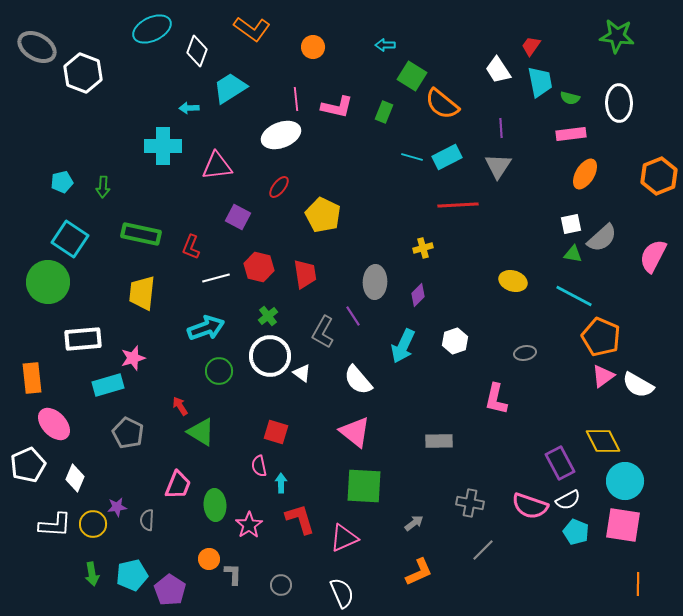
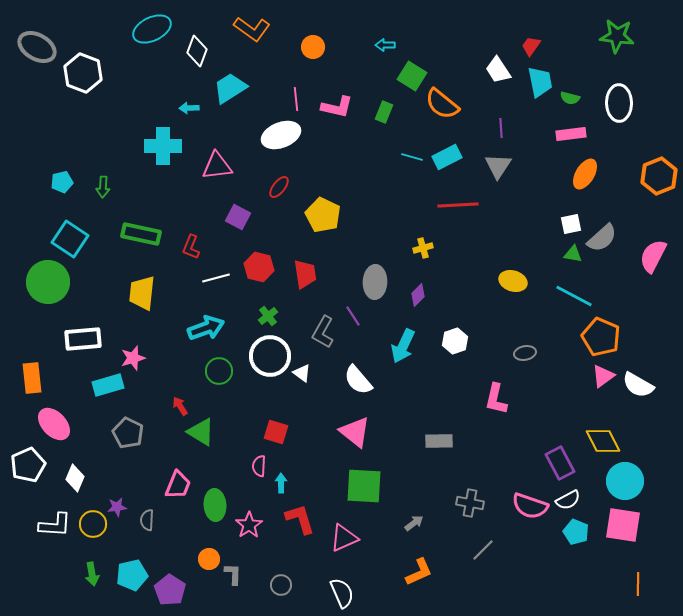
pink semicircle at (259, 466): rotated 15 degrees clockwise
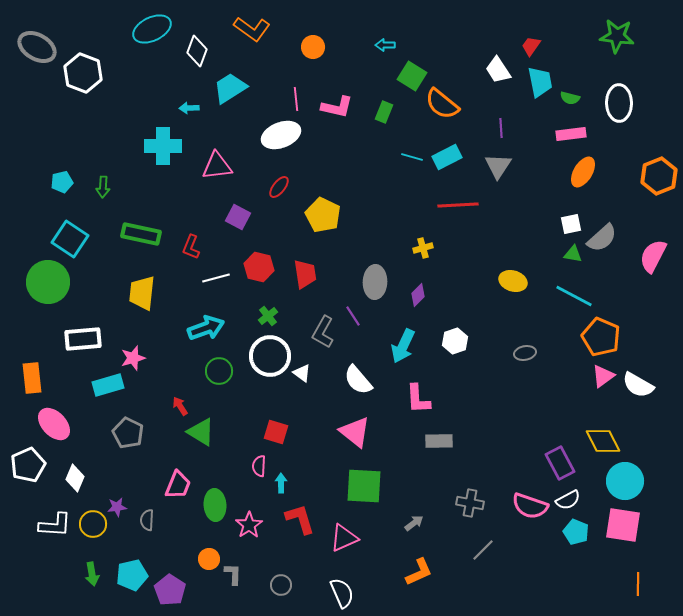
orange ellipse at (585, 174): moved 2 px left, 2 px up
pink L-shape at (496, 399): moved 78 px left; rotated 16 degrees counterclockwise
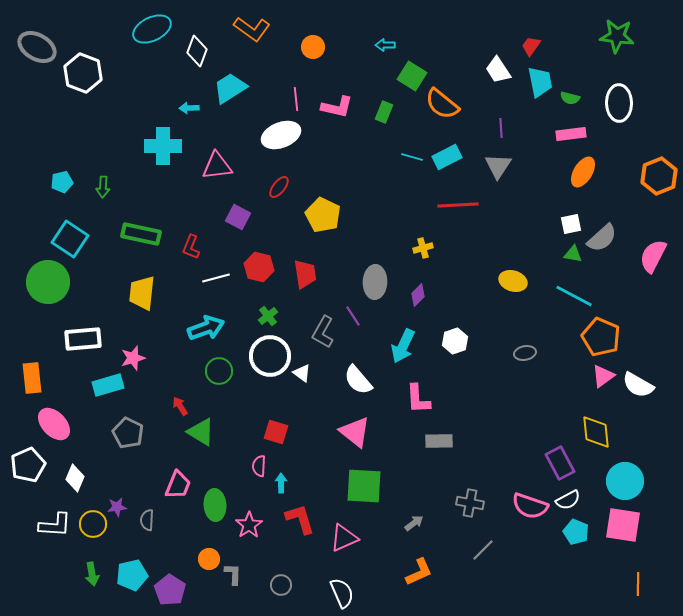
yellow diamond at (603, 441): moved 7 px left, 9 px up; rotated 21 degrees clockwise
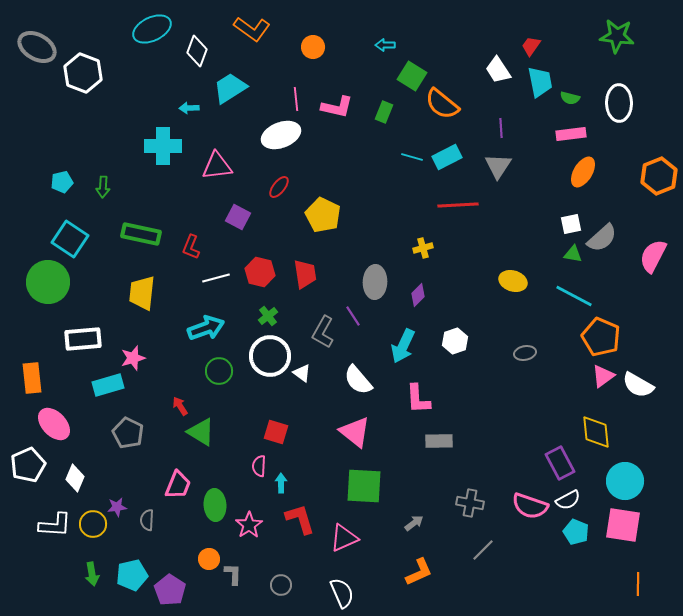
red hexagon at (259, 267): moved 1 px right, 5 px down
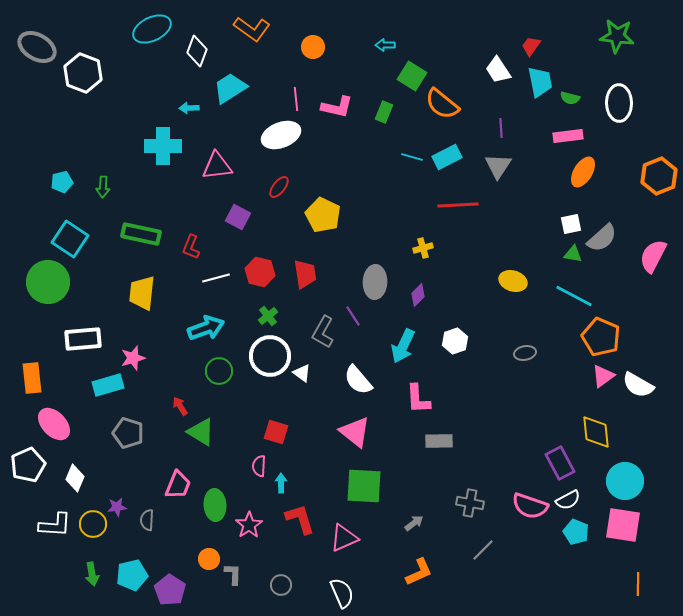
pink rectangle at (571, 134): moved 3 px left, 2 px down
gray pentagon at (128, 433): rotated 8 degrees counterclockwise
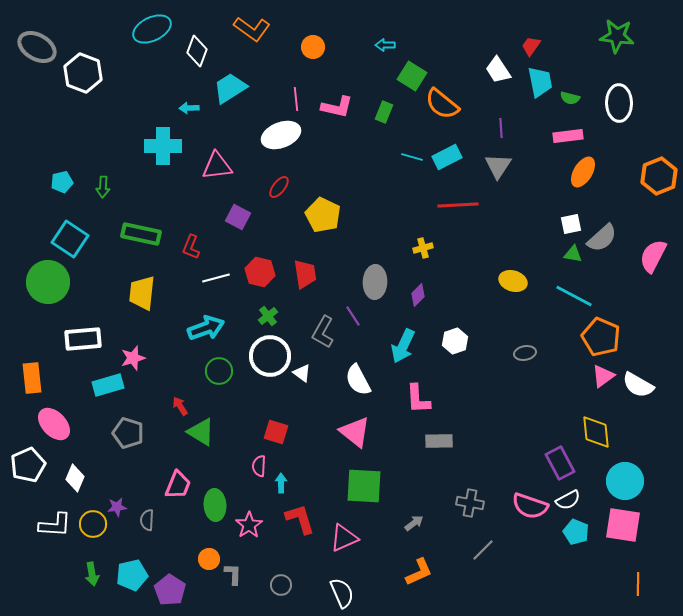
white semicircle at (358, 380): rotated 12 degrees clockwise
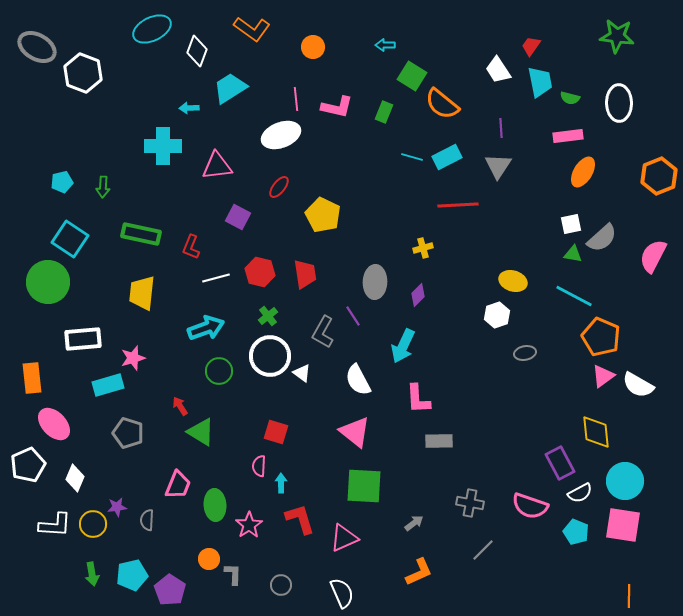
white hexagon at (455, 341): moved 42 px right, 26 px up
white semicircle at (568, 500): moved 12 px right, 7 px up
orange line at (638, 584): moved 9 px left, 12 px down
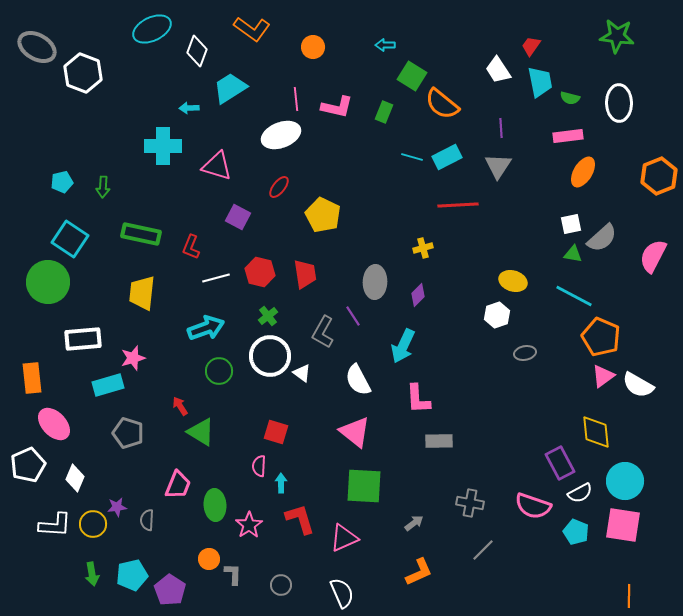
pink triangle at (217, 166): rotated 24 degrees clockwise
pink semicircle at (530, 506): moved 3 px right
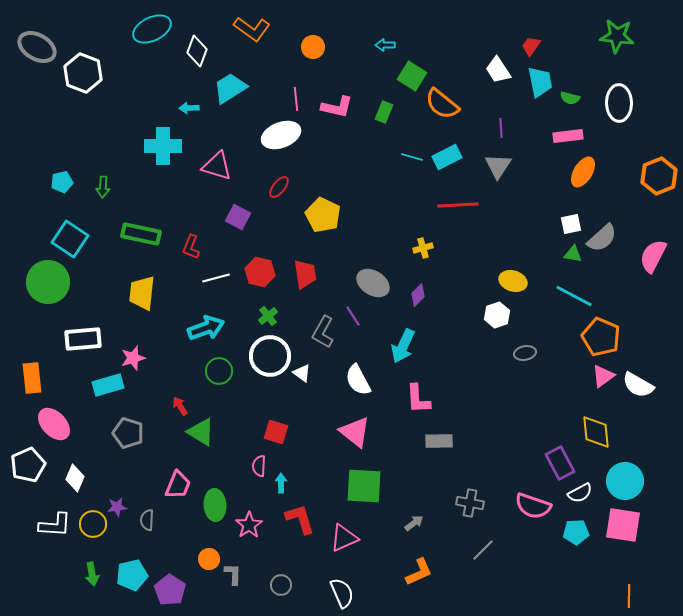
gray ellipse at (375, 282): moved 2 px left, 1 px down; rotated 60 degrees counterclockwise
cyan pentagon at (576, 532): rotated 25 degrees counterclockwise
